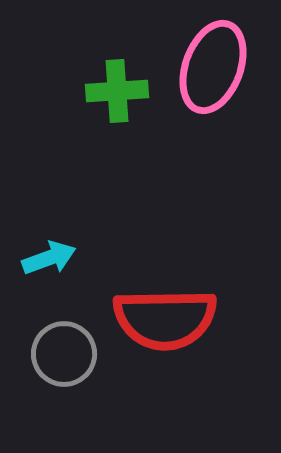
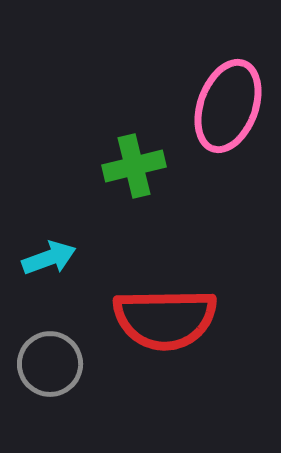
pink ellipse: moved 15 px right, 39 px down
green cross: moved 17 px right, 75 px down; rotated 10 degrees counterclockwise
gray circle: moved 14 px left, 10 px down
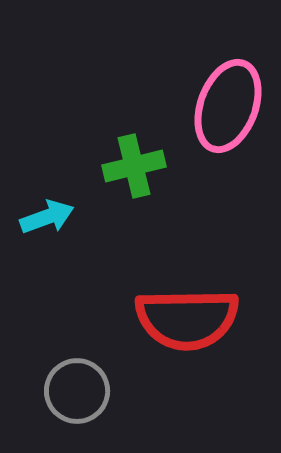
cyan arrow: moved 2 px left, 41 px up
red semicircle: moved 22 px right
gray circle: moved 27 px right, 27 px down
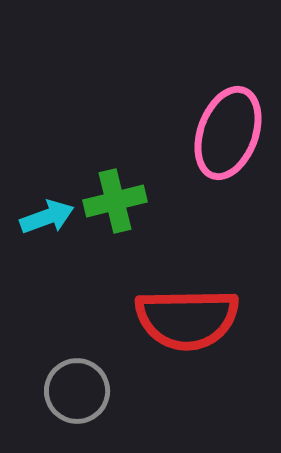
pink ellipse: moved 27 px down
green cross: moved 19 px left, 35 px down
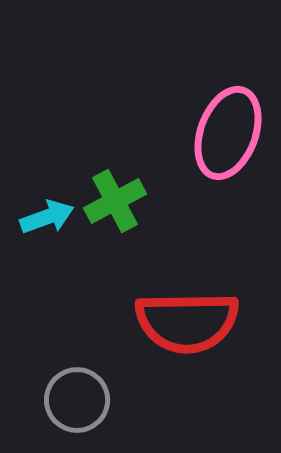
green cross: rotated 14 degrees counterclockwise
red semicircle: moved 3 px down
gray circle: moved 9 px down
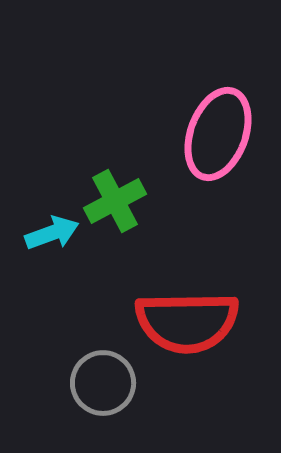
pink ellipse: moved 10 px left, 1 px down
cyan arrow: moved 5 px right, 16 px down
gray circle: moved 26 px right, 17 px up
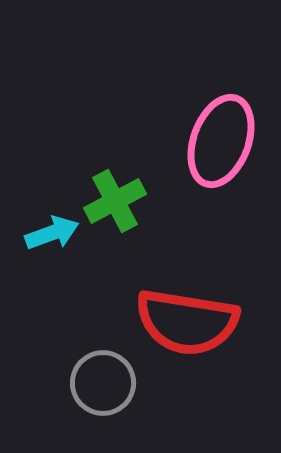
pink ellipse: moved 3 px right, 7 px down
red semicircle: rotated 10 degrees clockwise
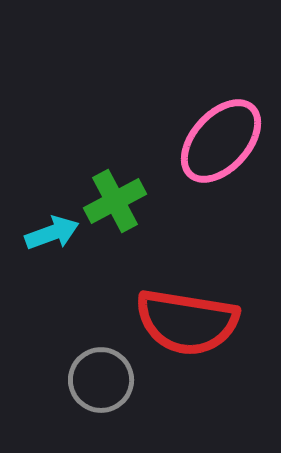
pink ellipse: rotated 22 degrees clockwise
gray circle: moved 2 px left, 3 px up
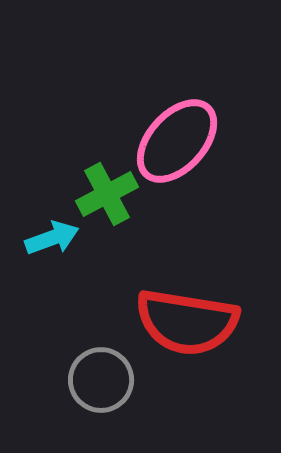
pink ellipse: moved 44 px left
green cross: moved 8 px left, 7 px up
cyan arrow: moved 5 px down
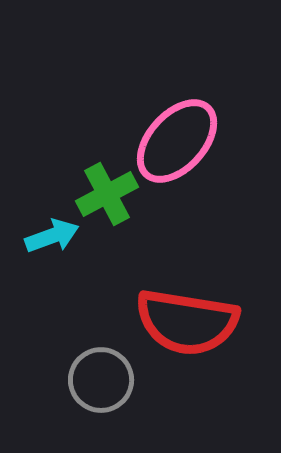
cyan arrow: moved 2 px up
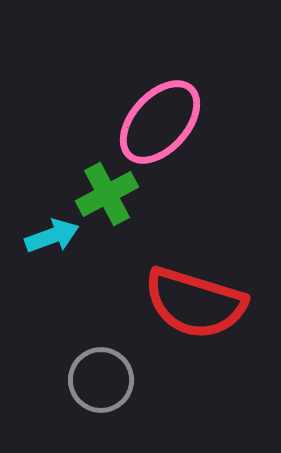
pink ellipse: moved 17 px left, 19 px up
red semicircle: moved 8 px right, 19 px up; rotated 8 degrees clockwise
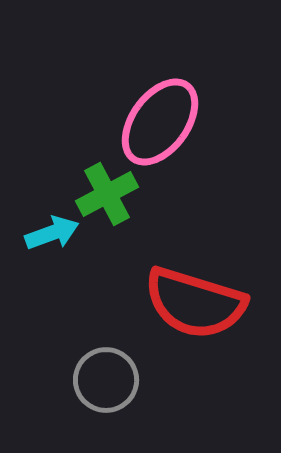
pink ellipse: rotated 6 degrees counterclockwise
cyan arrow: moved 3 px up
gray circle: moved 5 px right
